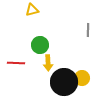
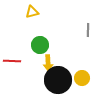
yellow triangle: moved 2 px down
red line: moved 4 px left, 2 px up
black circle: moved 6 px left, 2 px up
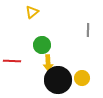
yellow triangle: rotated 24 degrees counterclockwise
green circle: moved 2 px right
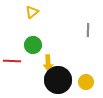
green circle: moved 9 px left
yellow circle: moved 4 px right, 4 px down
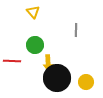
yellow triangle: moved 1 px right; rotated 32 degrees counterclockwise
gray line: moved 12 px left
green circle: moved 2 px right
black circle: moved 1 px left, 2 px up
